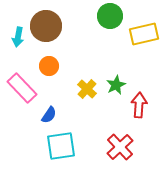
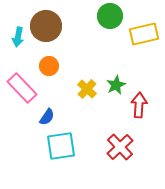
blue semicircle: moved 2 px left, 2 px down
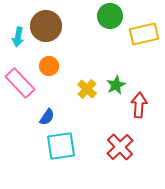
pink rectangle: moved 2 px left, 5 px up
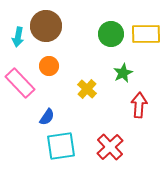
green circle: moved 1 px right, 18 px down
yellow rectangle: moved 2 px right; rotated 12 degrees clockwise
green star: moved 7 px right, 12 px up
red cross: moved 10 px left
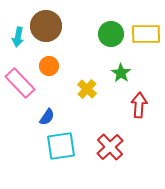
green star: moved 2 px left; rotated 12 degrees counterclockwise
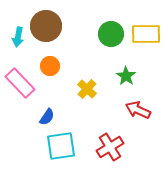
orange circle: moved 1 px right
green star: moved 5 px right, 3 px down
red arrow: moved 1 px left, 5 px down; rotated 70 degrees counterclockwise
red cross: rotated 12 degrees clockwise
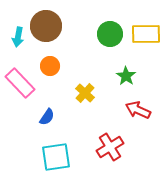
green circle: moved 1 px left
yellow cross: moved 2 px left, 4 px down
cyan square: moved 5 px left, 11 px down
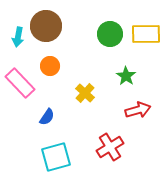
red arrow: rotated 140 degrees clockwise
cyan square: rotated 8 degrees counterclockwise
